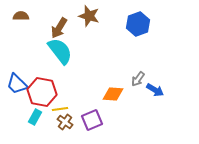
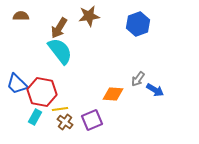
brown star: rotated 25 degrees counterclockwise
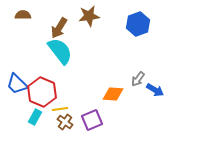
brown semicircle: moved 2 px right, 1 px up
red hexagon: rotated 12 degrees clockwise
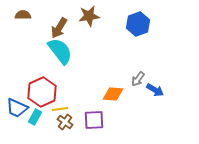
blue trapezoid: moved 24 px down; rotated 20 degrees counterclockwise
red hexagon: rotated 12 degrees clockwise
purple square: moved 2 px right; rotated 20 degrees clockwise
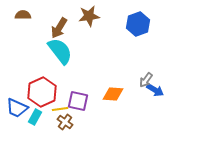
gray arrow: moved 8 px right, 1 px down
purple square: moved 16 px left, 19 px up; rotated 15 degrees clockwise
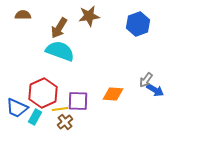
cyan semicircle: rotated 32 degrees counterclockwise
red hexagon: moved 1 px right, 1 px down
purple square: rotated 10 degrees counterclockwise
brown cross: rotated 14 degrees clockwise
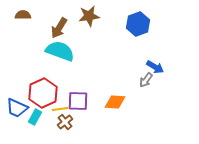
blue arrow: moved 23 px up
orange diamond: moved 2 px right, 8 px down
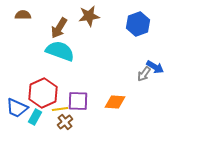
gray arrow: moved 2 px left, 6 px up
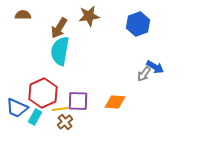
cyan semicircle: rotated 100 degrees counterclockwise
